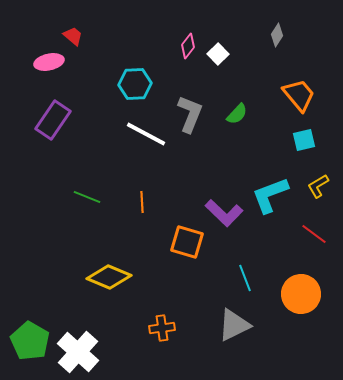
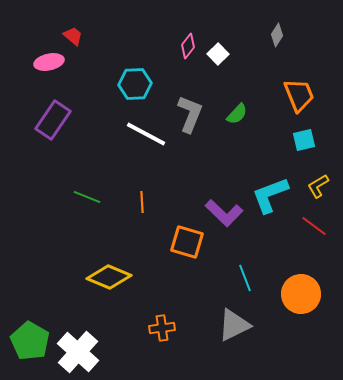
orange trapezoid: rotated 18 degrees clockwise
red line: moved 8 px up
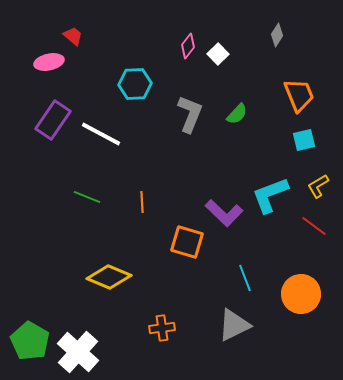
white line: moved 45 px left
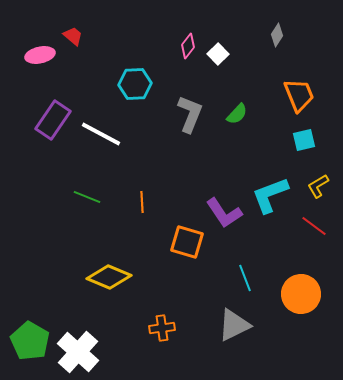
pink ellipse: moved 9 px left, 7 px up
purple L-shape: rotated 12 degrees clockwise
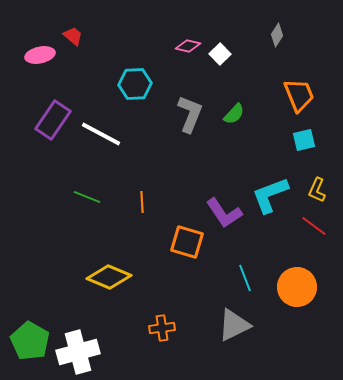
pink diamond: rotated 65 degrees clockwise
white square: moved 2 px right
green semicircle: moved 3 px left
yellow L-shape: moved 1 px left, 4 px down; rotated 35 degrees counterclockwise
orange circle: moved 4 px left, 7 px up
white cross: rotated 33 degrees clockwise
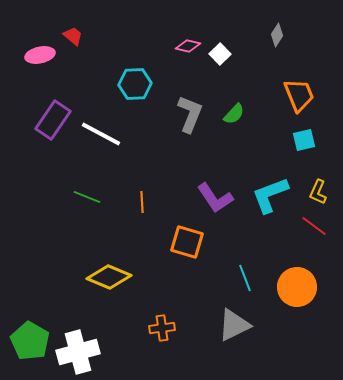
yellow L-shape: moved 1 px right, 2 px down
purple L-shape: moved 9 px left, 15 px up
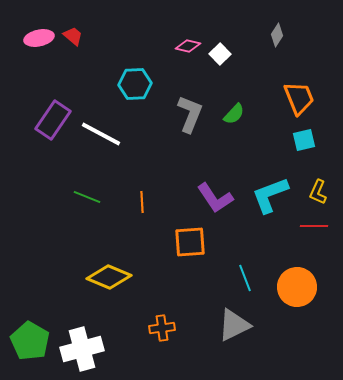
pink ellipse: moved 1 px left, 17 px up
orange trapezoid: moved 3 px down
red line: rotated 36 degrees counterclockwise
orange square: moved 3 px right; rotated 20 degrees counterclockwise
white cross: moved 4 px right, 3 px up
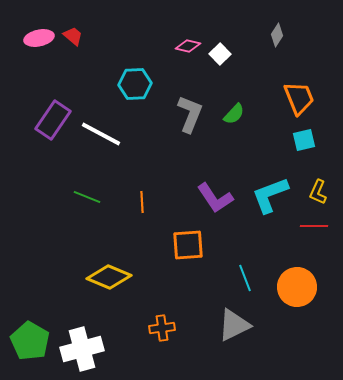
orange square: moved 2 px left, 3 px down
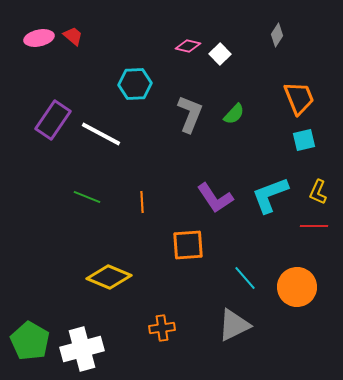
cyan line: rotated 20 degrees counterclockwise
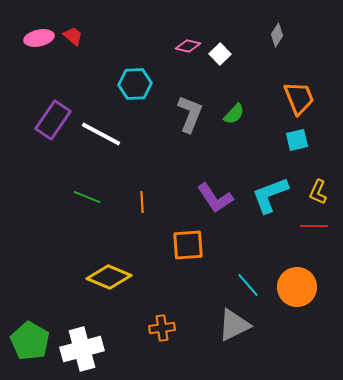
cyan square: moved 7 px left
cyan line: moved 3 px right, 7 px down
